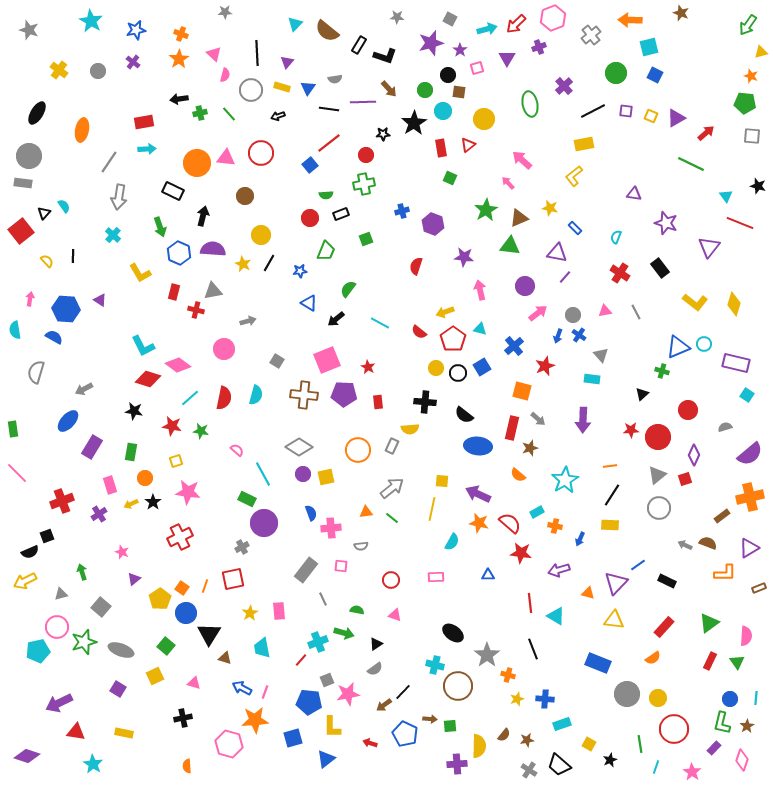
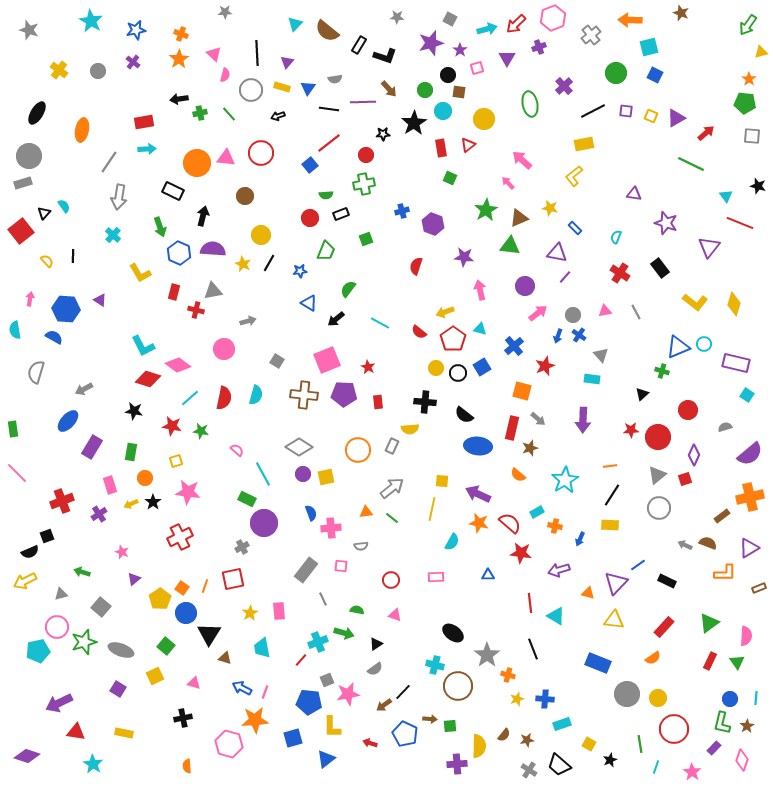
orange star at (751, 76): moved 2 px left, 3 px down; rotated 16 degrees clockwise
gray rectangle at (23, 183): rotated 24 degrees counterclockwise
green arrow at (82, 572): rotated 56 degrees counterclockwise
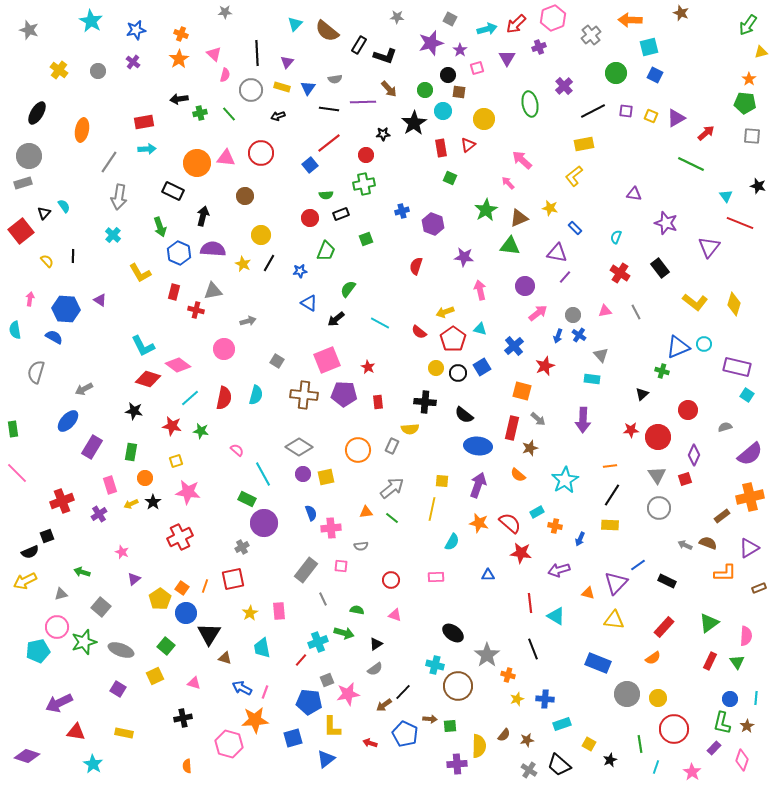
purple rectangle at (736, 363): moved 1 px right, 4 px down
gray triangle at (657, 475): rotated 24 degrees counterclockwise
purple arrow at (478, 494): moved 9 px up; rotated 85 degrees clockwise
